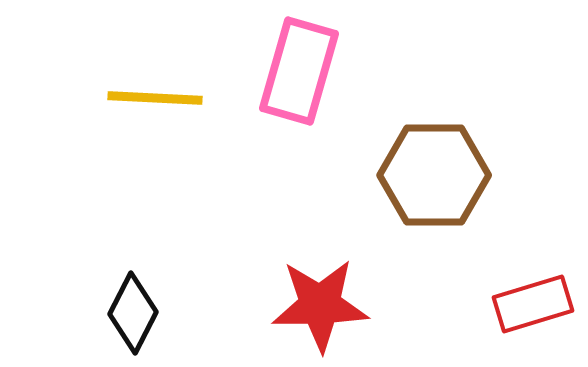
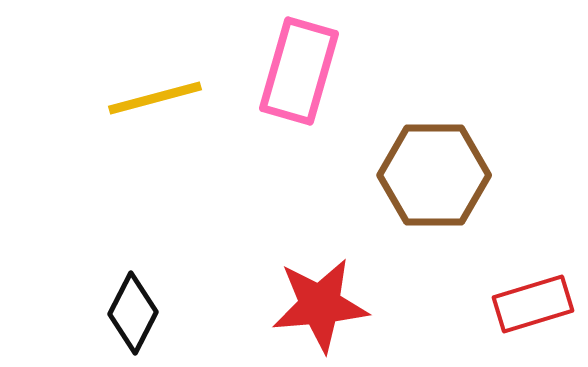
yellow line: rotated 18 degrees counterclockwise
red star: rotated 4 degrees counterclockwise
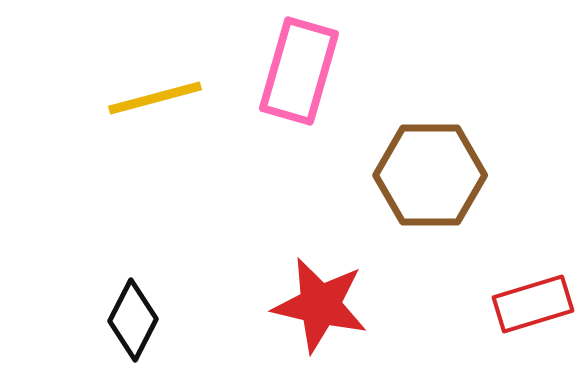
brown hexagon: moved 4 px left
red star: rotated 18 degrees clockwise
black diamond: moved 7 px down
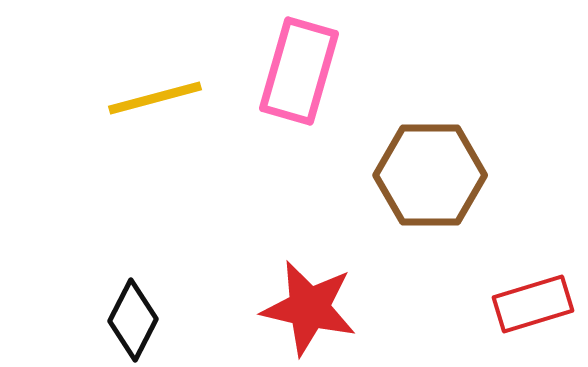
red star: moved 11 px left, 3 px down
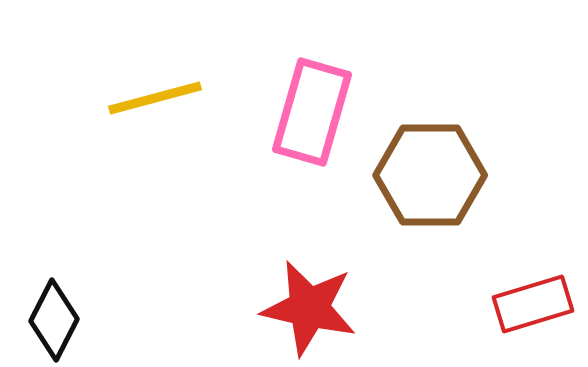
pink rectangle: moved 13 px right, 41 px down
black diamond: moved 79 px left
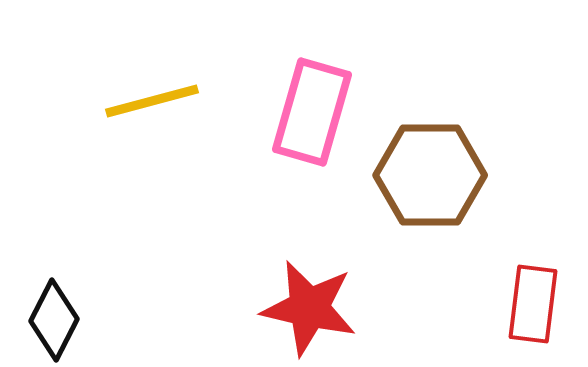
yellow line: moved 3 px left, 3 px down
red rectangle: rotated 66 degrees counterclockwise
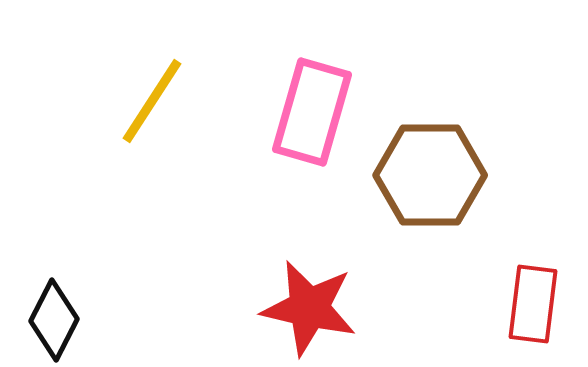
yellow line: rotated 42 degrees counterclockwise
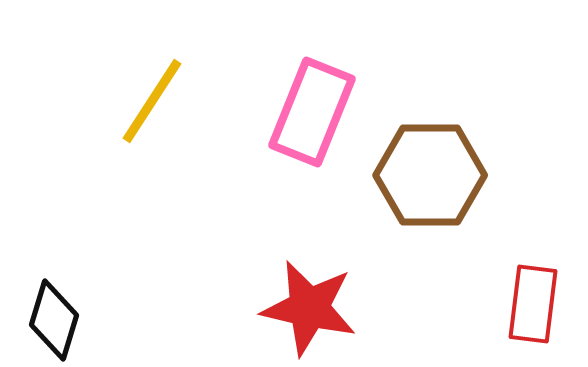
pink rectangle: rotated 6 degrees clockwise
black diamond: rotated 10 degrees counterclockwise
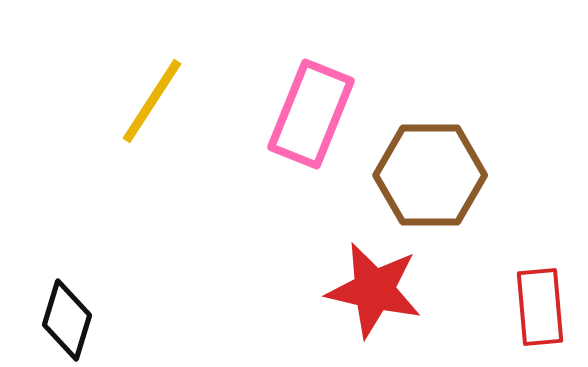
pink rectangle: moved 1 px left, 2 px down
red rectangle: moved 7 px right, 3 px down; rotated 12 degrees counterclockwise
red star: moved 65 px right, 18 px up
black diamond: moved 13 px right
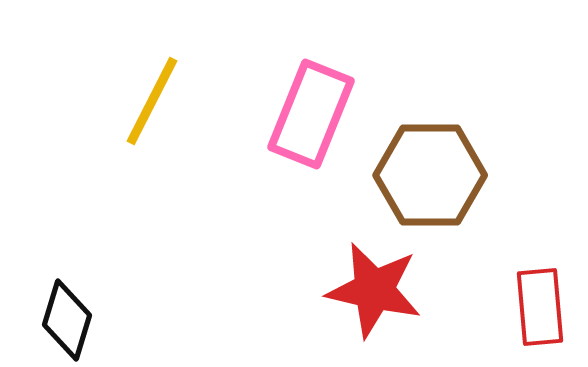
yellow line: rotated 6 degrees counterclockwise
